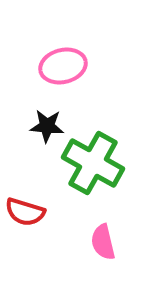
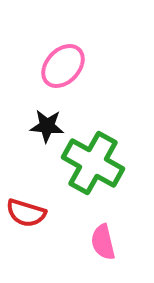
pink ellipse: rotated 33 degrees counterclockwise
red semicircle: moved 1 px right, 1 px down
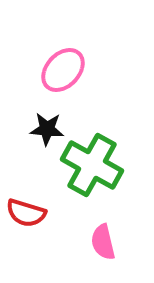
pink ellipse: moved 4 px down
black star: moved 3 px down
green cross: moved 1 px left, 2 px down
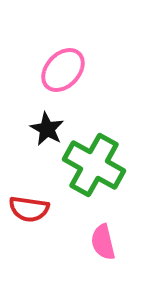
black star: rotated 24 degrees clockwise
green cross: moved 2 px right
red semicircle: moved 3 px right, 4 px up; rotated 9 degrees counterclockwise
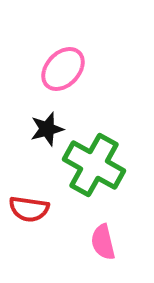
pink ellipse: moved 1 px up
black star: rotated 28 degrees clockwise
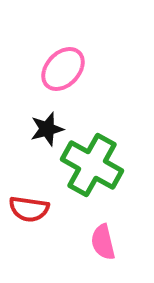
green cross: moved 2 px left
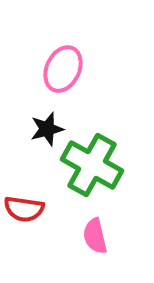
pink ellipse: rotated 18 degrees counterclockwise
red semicircle: moved 5 px left
pink semicircle: moved 8 px left, 6 px up
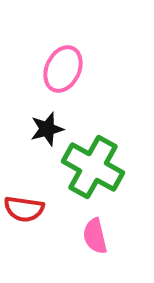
green cross: moved 1 px right, 2 px down
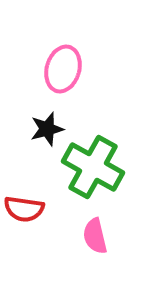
pink ellipse: rotated 9 degrees counterclockwise
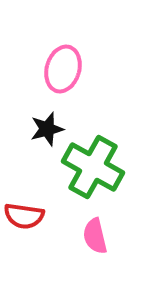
red semicircle: moved 7 px down
